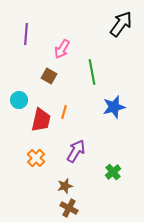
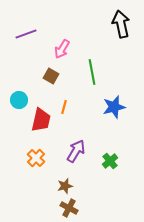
black arrow: rotated 48 degrees counterclockwise
purple line: rotated 65 degrees clockwise
brown square: moved 2 px right
orange line: moved 5 px up
green cross: moved 3 px left, 11 px up
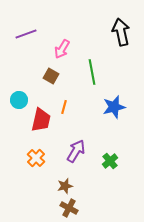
black arrow: moved 8 px down
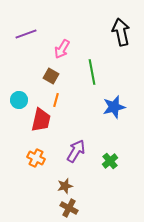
orange line: moved 8 px left, 7 px up
orange cross: rotated 18 degrees counterclockwise
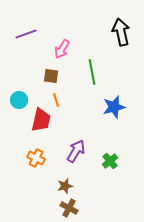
brown square: rotated 21 degrees counterclockwise
orange line: rotated 32 degrees counterclockwise
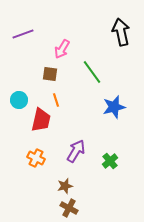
purple line: moved 3 px left
green line: rotated 25 degrees counterclockwise
brown square: moved 1 px left, 2 px up
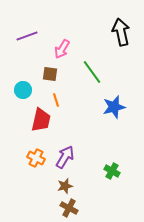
purple line: moved 4 px right, 2 px down
cyan circle: moved 4 px right, 10 px up
purple arrow: moved 11 px left, 6 px down
green cross: moved 2 px right, 10 px down; rotated 21 degrees counterclockwise
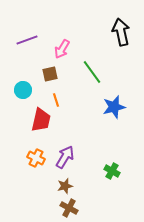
purple line: moved 4 px down
brown square: rotated 21 degrees counterclockwise
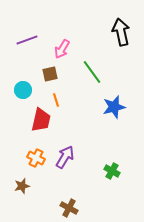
brown star: moved 43 px left
